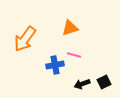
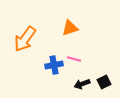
pink line: moved 4 px down
blue cross: moved 1 px left
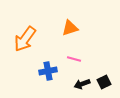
blue cross: moved 6 px left, 6 px down
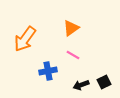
orange triangle: moved 1 px right; rotated 18 degrees counterclockwise
pink line: moved 1 px left, 4 px up; rotated 16 degrees clockwise
black arrow: moved 1 px left, 1 px down
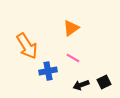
orange arrow: moved 2 px right, 7 px down; rotated 68 degrees counterclockwise
pink line: moved 3 px down
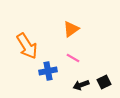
orange triangle: moved 1 px down
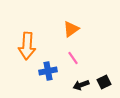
orange arrow: rotated 36 degrees clockwise
pink line: rotated 24 degrees clockwise
